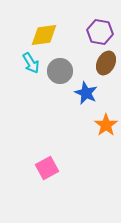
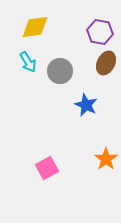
yellow diamond: moved 9 px left, 8 px up
cyan arrow: moved 3 px left, 1 px up
blue star: moved 12 px down
orange star: moved 34 px down
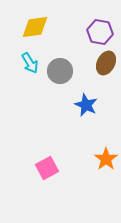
cyan arrow: moved 2 px right, 1 px down
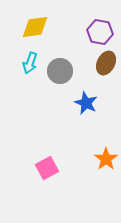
cyan arrow: rotated 50 degrees clockwise
blue star: moved 2 px up
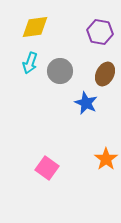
brown ellipse: moved 1 px left, 11 px down
pink square: rotated 25 degrees counterclockwise
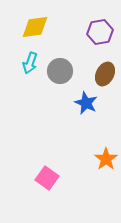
purple hexagon: rotated 20 degrees counterclockwise
pink square: moved 10 px down
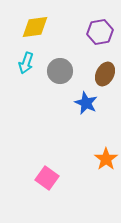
cyan arrow: moved 4 px left
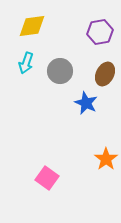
yellow diamond: moved 3 px left, 1 px up
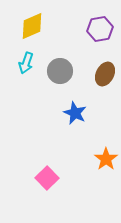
yellow diamond: rotated 16 degrees counterclockwise
purple hexagon: moved 3 px up
blue star: moved 11 px left, 10 px down
pink square: rotated 10 degrees clockwise
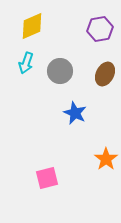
pink square: rotated 30 degrees clockwise
